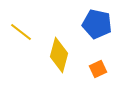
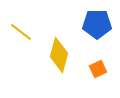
blue pentagon: rotated 12 degrees counterclockwise
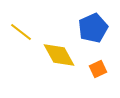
blue pentagon: moved 4 px left, 4 px down; rotated 24 degrees counterclockwise
yellow diamond: rotated 44 degrees counterclockwise
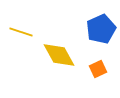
blue pentagon: moved 8 px right, 1 px down
yellow line: rotated 20 degrees counterclockwise
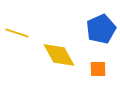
yellow line: moved 4 px left, 1 px down
orange square: rotated 24 degrees clockwise
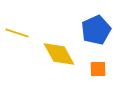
blue pentagon: moved 5 px left, 1 px down
yellow diamond: moved 1 px up
